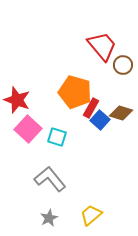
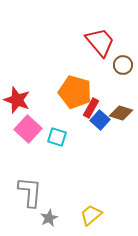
red trapezoid: moved 2 px left, 4 px up
gray L-shape: moved 20 px left, 13 px down; rotated 44 degrees clockwise
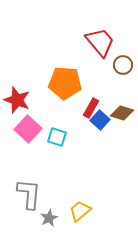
orange pentagon: moved 10 px left, 9 px up; rotated 12 degrees counterclockwise
brown diamond: moved 1 px right
gray L-shape: moved 1 px left, 2 px down
yellow trapezoid: moved 11 px left, 4 px up
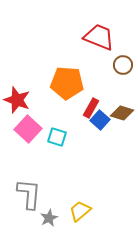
red trapezoid: moved 1 px left, 5 px up; rotated 28 degrees counterclockwise
orange pentagon: moved 2 px right
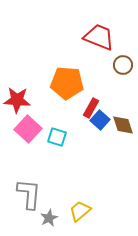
red star: rotated 16 degrees counterclockwise
brown diamond: moved 1 px right, 12 px down; rotated 55 degrees clockwise
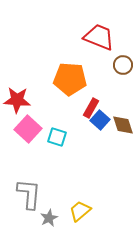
orange pentagon: moved 3 px right, 4 px up
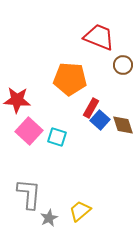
pink square: moved 1 px right, 2 px down
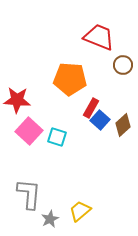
brown diamond: rotated 65 degrees clockwise
gray star: moved 1 px right, 1 px down
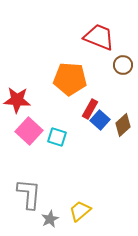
red rectangle: moved 1 px left, 1 px down
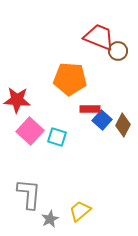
brown circle: moved 5 px left, 14 px up
red rectangle: rotated 60 degrees clockwise
blue square: moved 2 px right
brown diamond: rotated 20 degrees counterclockwise
pink square: moved 1 px right
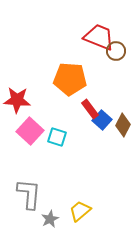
brown circle: moved 2 px left
red rectangle: rotated 54 degrees clockwise
